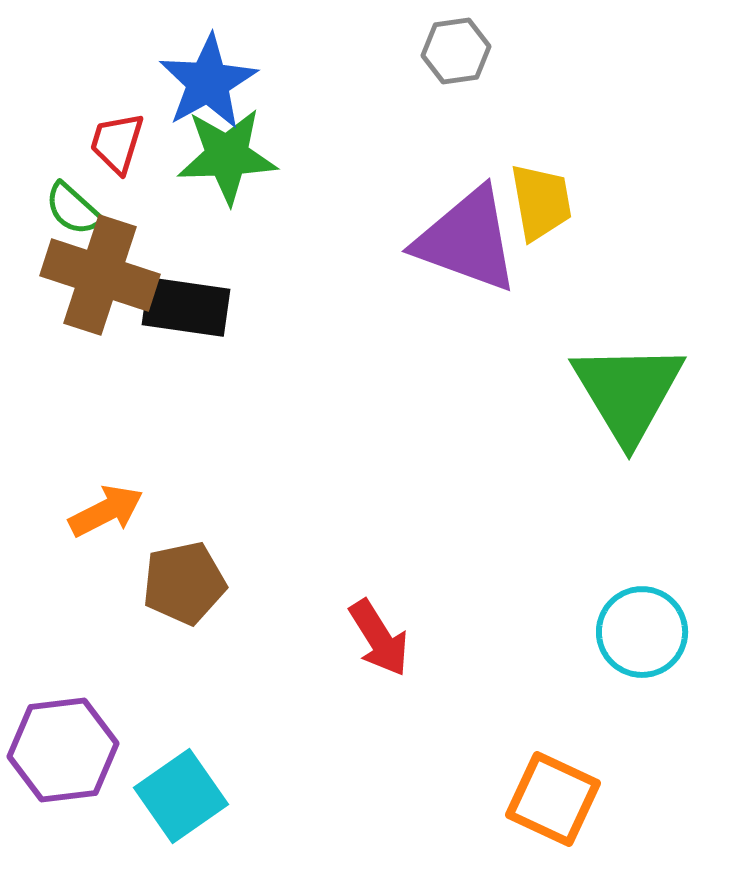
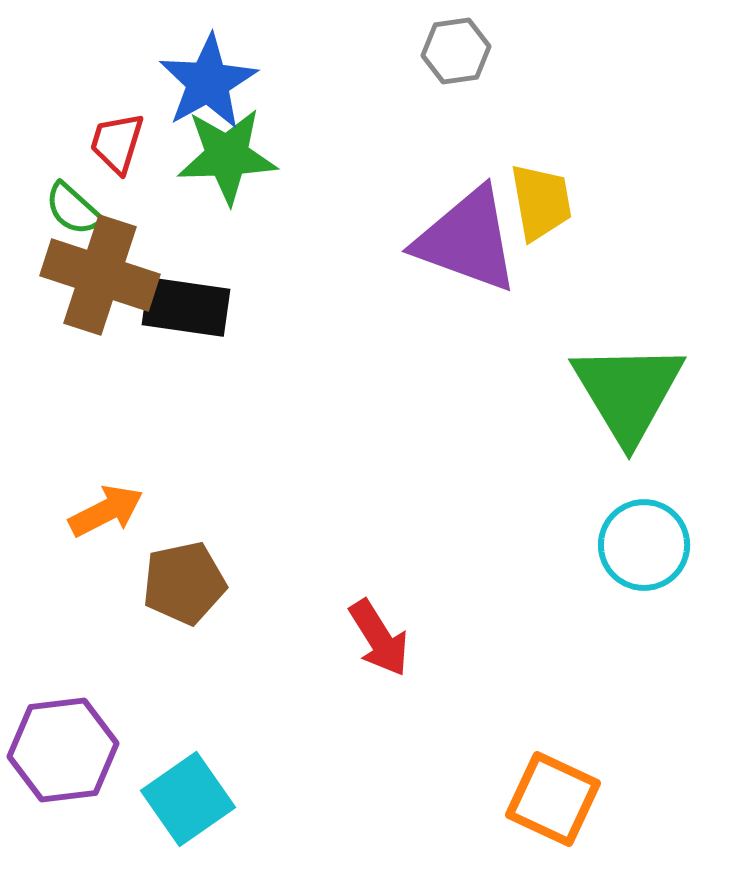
cyan circle: moved 2 px right, 87 px up
cyan square: moved 7 px right, 3 px down
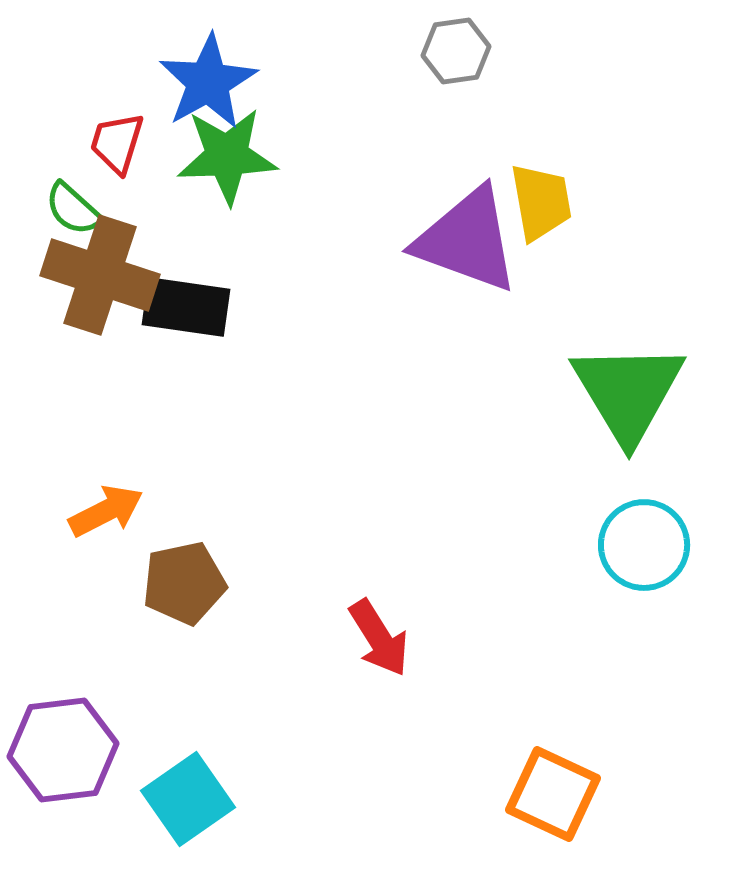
orange square: moved 5 px up
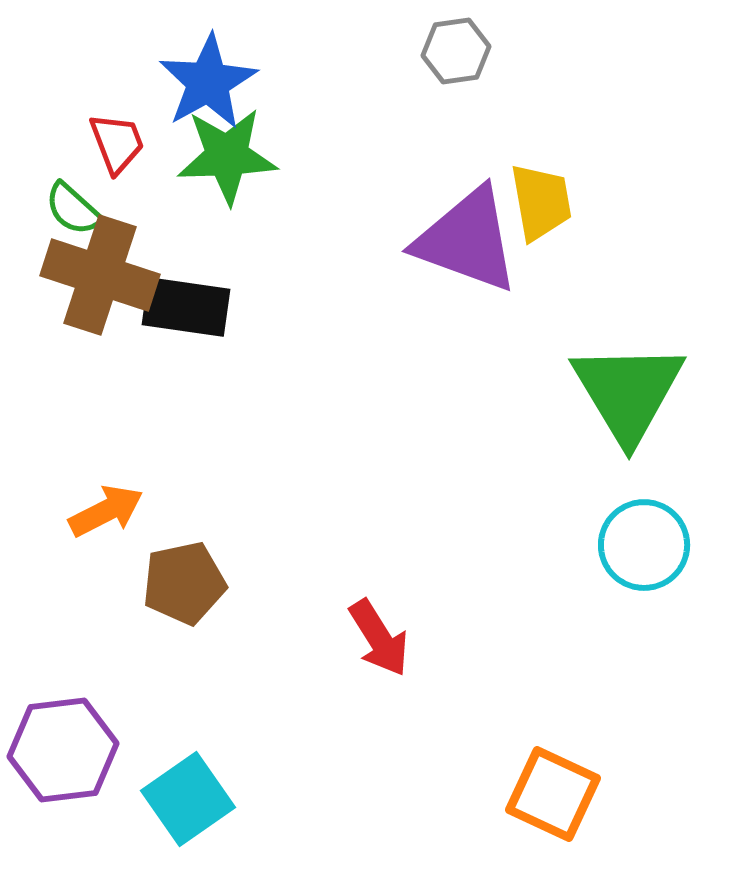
red trapezoid: rotated 142 degrees clockwise
